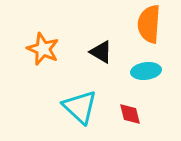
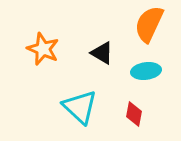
orange semicircle: rotated 21 degrees clockwise
black triangle: moved 1 px right, 1 px down
red diamond: moved 4 px right; rotated 25 degrees clockwise
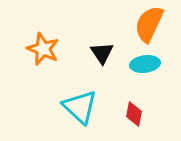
black triangle: rotated 25 degrees clockwise
cyan ellipse: moved 1 px left, 7 px up
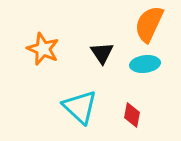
red diamond: moved 2 px left, 1 px down
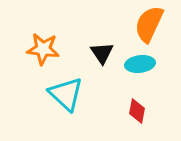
orange star: rotated 16 degrees counterclockwise
cyan ellipse: moved 5 px left
cyan triangle: moved 14 px left, 13 px up
red diamond: moved 5 px right, 4 px up
